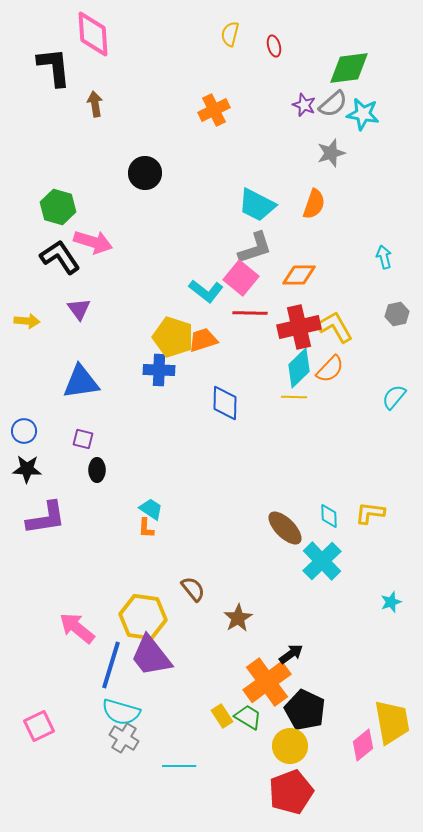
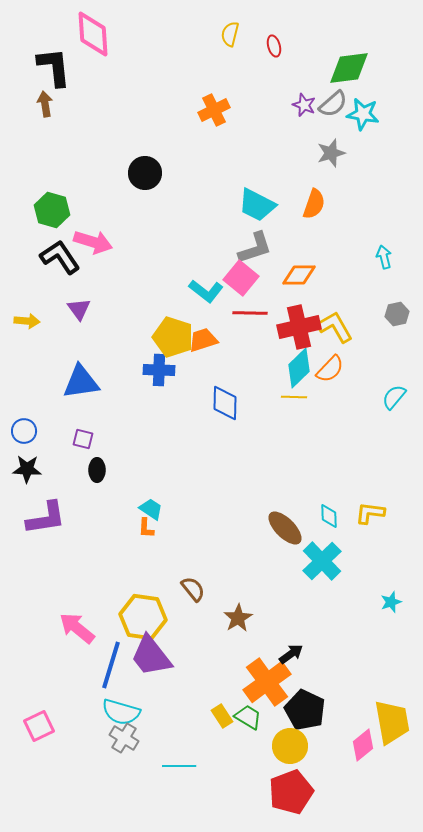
brown arrow at (95, 104): moved 50 px left
green hexagon at (58, 207): moved 6 px left, 3 px down
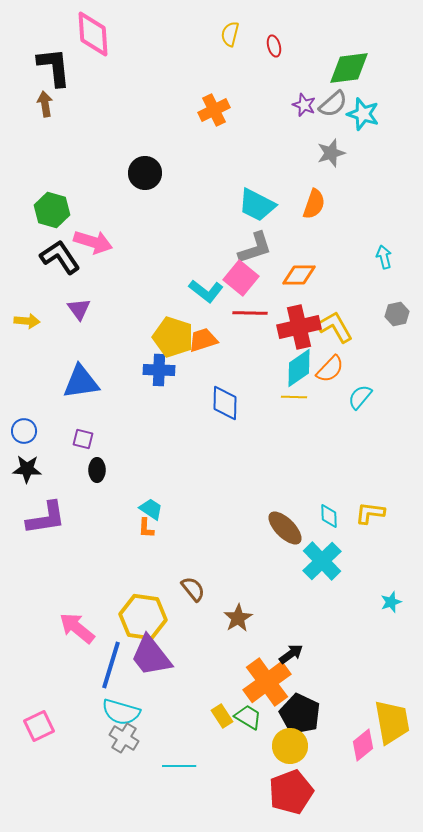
cyan star at (363, 114): rotated 8 degrees clockwise
cyan diamond at (299, 368): rotated 9 degrees clockwise
cyan semicircle at (394, 397): moved 34 px left
black pentagon at (305, 710): moved 5 px left, 4 px down
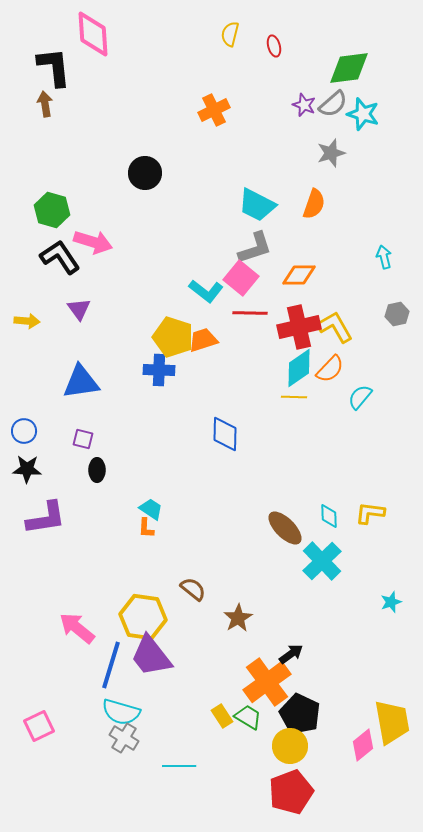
blue diamond at (225, 403): moved 31 px down
brown semicircle at (193, 589): rotated 12 degrees counterclockwise
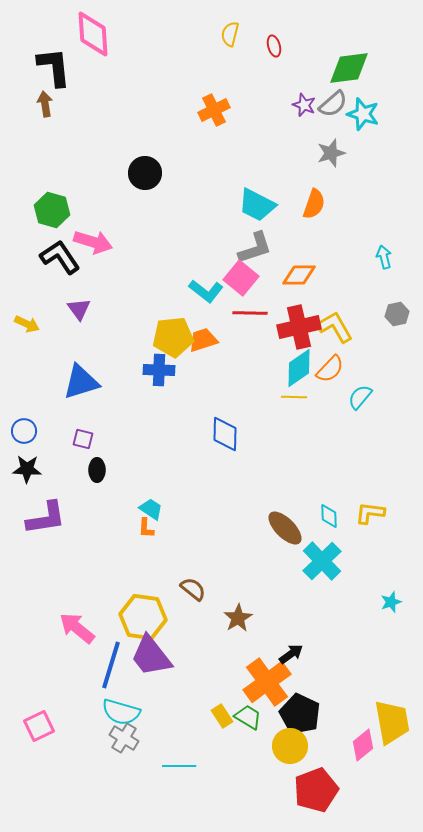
yellow arrow at (27, 321): moved 3 px down; rotated 20 degrees clockwise
yellow pentagon at (173, 337): rotated 24 degrees counterclockwise
blue triangle at (81, 382): rotated 9 degrees counterclockwise
red pentagon at (291, 792): moved 25 px right, 2 px up
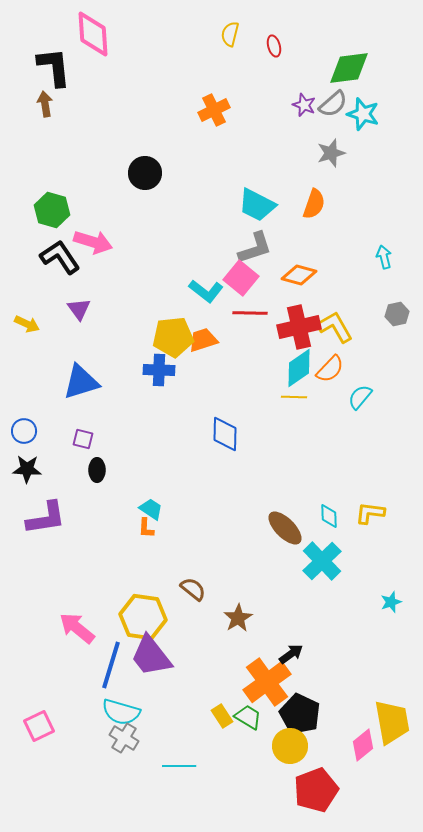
orange diamond at (299, 275): rotated 16 degrees clockwise
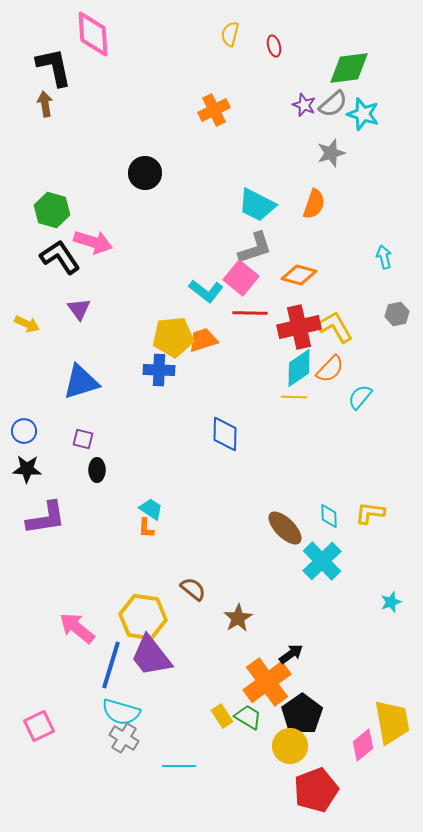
black L-shape at (54, 67): rotated 6 degrees counterclockwise
black pentagon at (300, 714): moved 2 px right; rotated 12 degrees clockwise
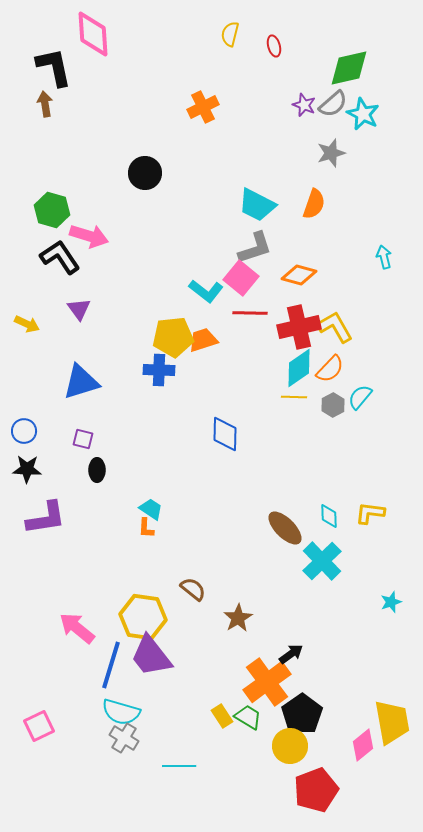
green diamond at (349, 68): rotated 6 degrees counterclockwise
orange cross at (214, 110): moved 11 px left, 3 px up
cyan star at (363, 114): rotated 8 degrees clockwise
pink arrow at (93, 242): moved 4 px left, 6 px up
gray hexagon at (397, 314): moved 64 px left, 91 px down; rotated 15 degrees counterclockwise
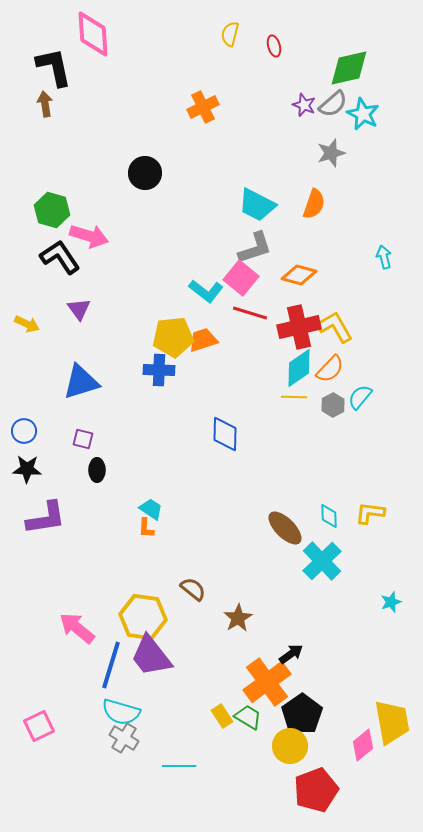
red line at (250, 313): rotated 16 degrees clockwise
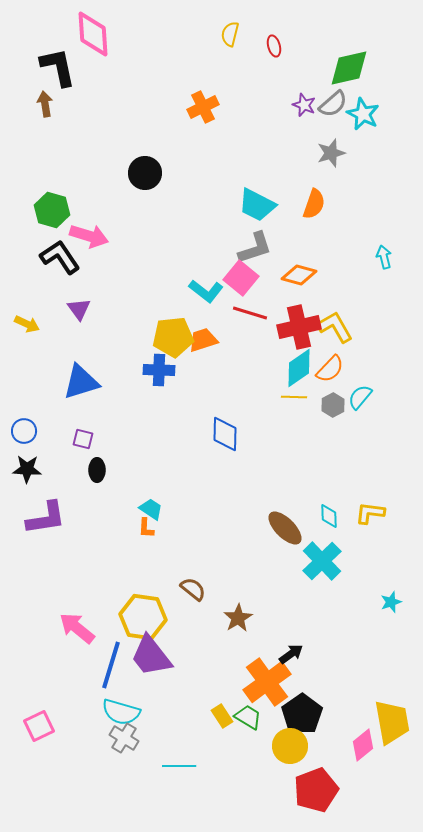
black L-shape at (54, 67): moved 4 px right
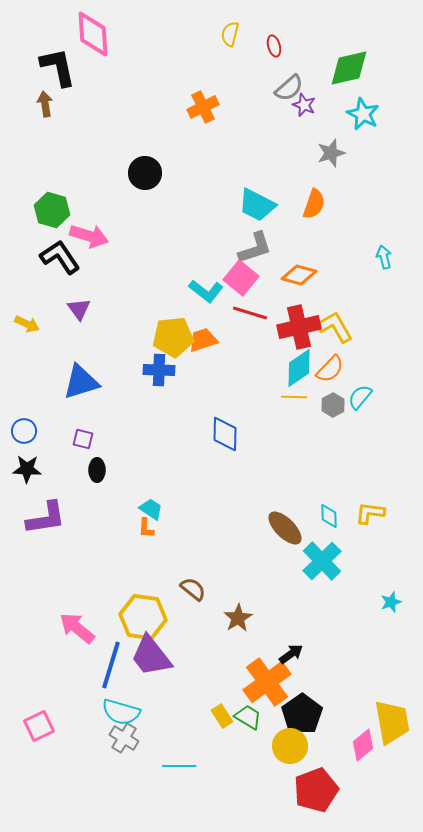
gray semicircle at (333, 104): moved 44 px left, 16 px up
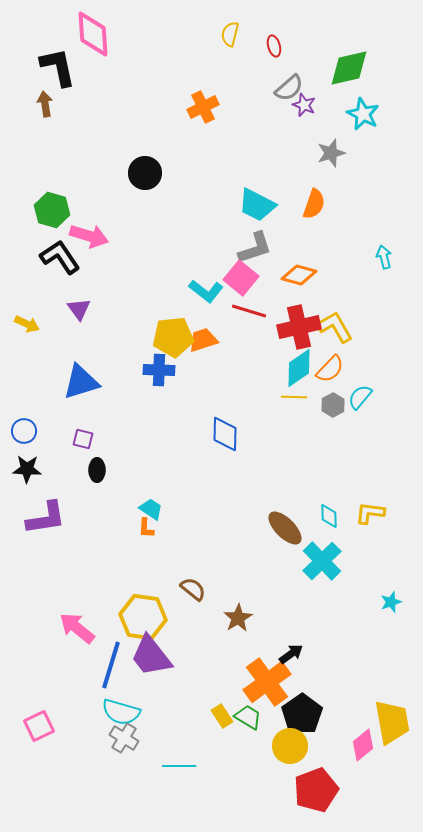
red line at (250, 313): moved 1 px left, 2 px up
